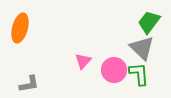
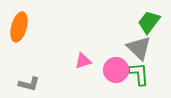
orange ellipse: moved 1 px left, 1 px up
gray triangle: moved 3 px left
pink triangle: rotated 30 degrees clockwise
pink circle: moved 2 px right
gray L-shape: rotated 25 degrees clockwise
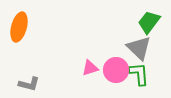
pink triangle: moved 7 px right, 7 px down
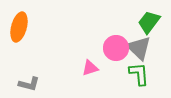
pink circle: moved 22 px up
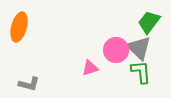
pink circle: moved 2 px down
green L-shape: moved 2 px right, 2 px up
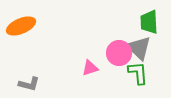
green trapezoid: rotated 40 degrees counterclockwise
orange ellipse: moved 2 px right, 1 px up; rotated 52 degrees clockwise
pink circle: moved 3 px right, 3 px down
green L-shape: moved 3 px left, 1 px down
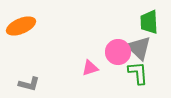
pink circle: moved 1 px left, 1 px up
